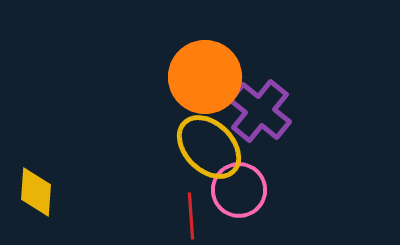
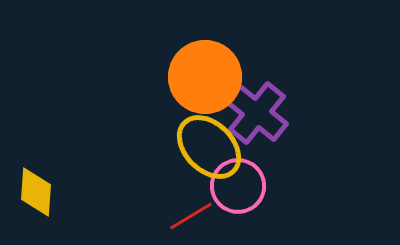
purple cross: moved 3 px left, 2 px down
pink circle: moved 1 px left, 4 px up
red line: rotated 63 degrees clockwise
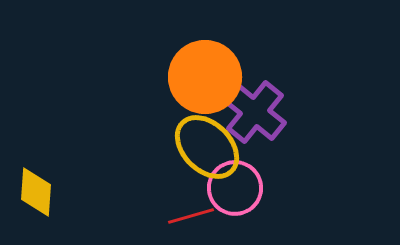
purple cross: moved 2 px left, 1 px up
yellow ellipse: moved 2 px left
pink circle: moved 3 px left, 2 px down
red line: rotated 15 degrees clockwise
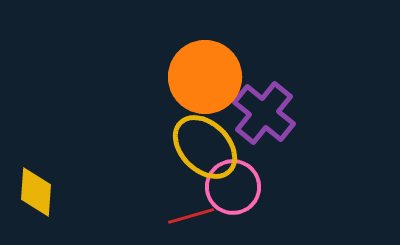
purple cross: moved 9 px right, 1 px down
yellow ellipse: moved 2 px left
pink circle: moved 2 px left, 1 px up
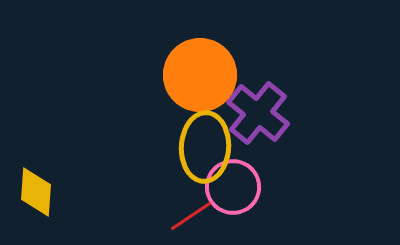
orange circle: moved 5 px left, 2 px up
purple cross: moved 6 px left
yellow ellipse: rotated 48 degrees clockwise
red line: rotated 18 degrees counterclockwise
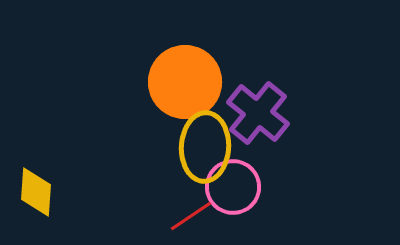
orange circle: moved 15 px left, 7 px down
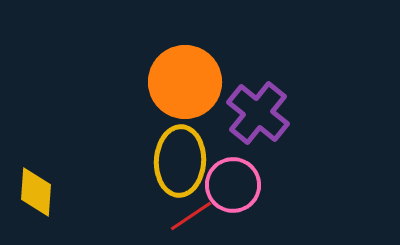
yellow ellipse: moved 25 px left, 14 px down
pink circle: moved 2 px up
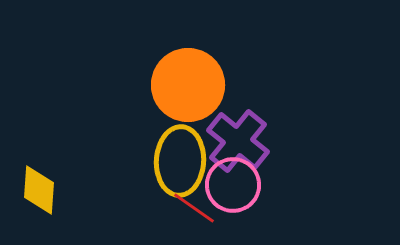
orange circle: moved 3 px right, 3 px down
purple cross: moved 20 px left, 28 px down
yellow diamond: moved 3 px right, 2 px up
red line: moved 3 px right, 8 px up; rotated 69 degrees clockwise
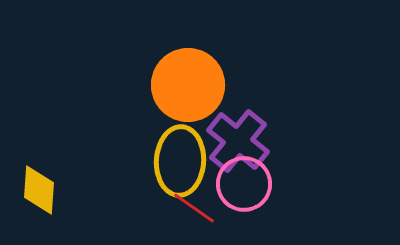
pink circle: moved 11 px right, 1 px up
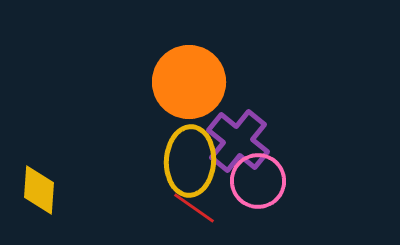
orange circle: moved 1 px right, 3 px up
yellow ellipse: moved 10 px right
pink circle: moved 14 px right, 3 px up
